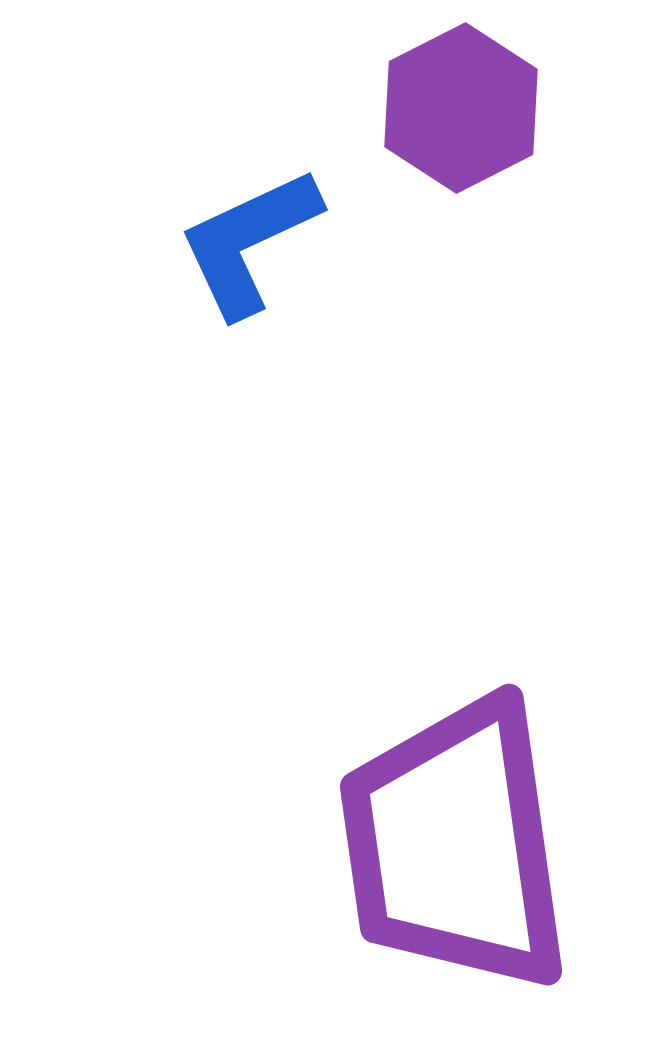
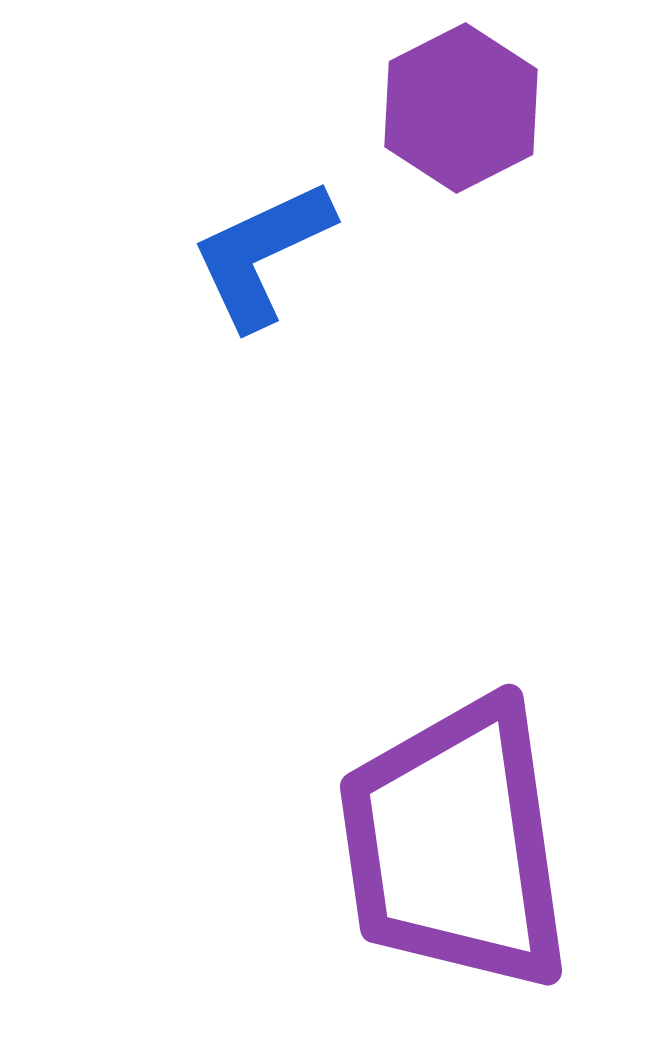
blue L-shape: moved 13 px right, 12 px down
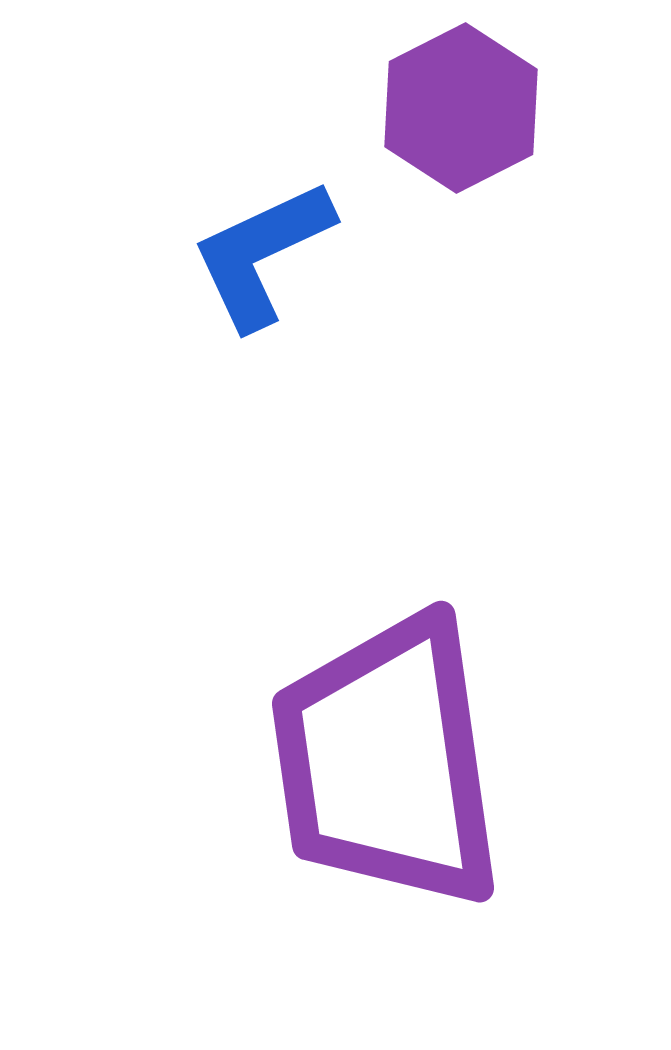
purple trapezoid: moved 68 px left, 83 px up
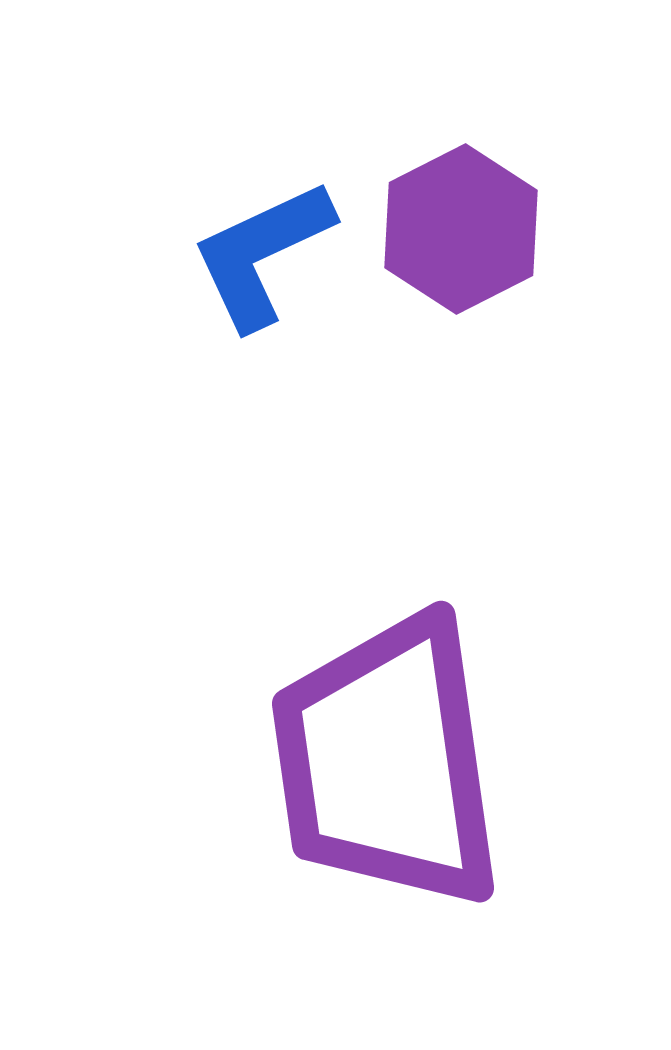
purple hexagon: moved 121 px down
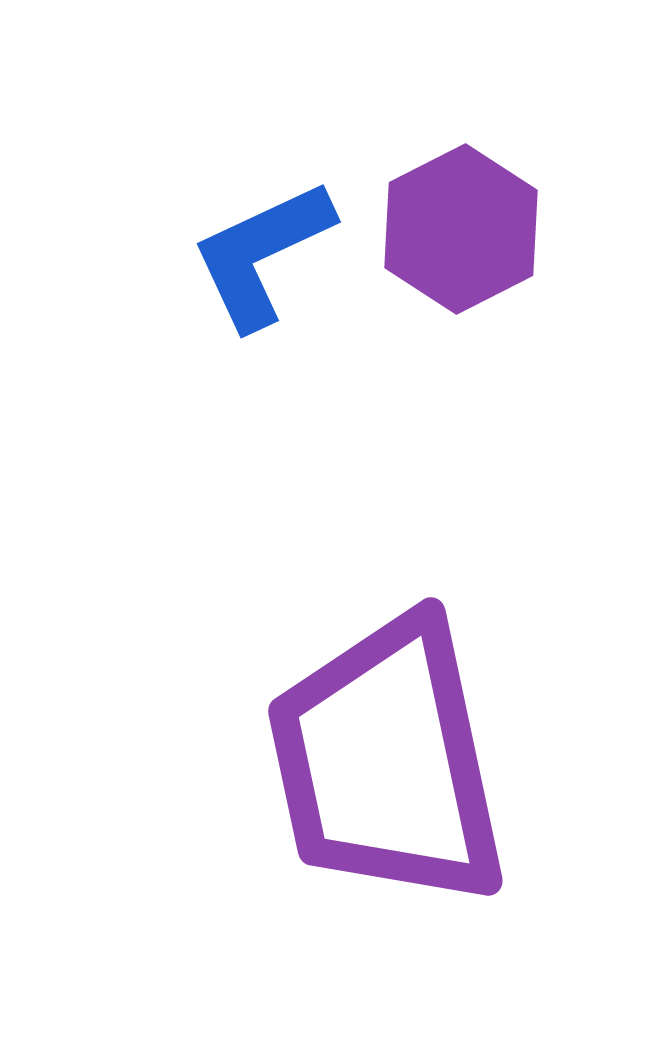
purple trapezoid: rotated 4 degrees counterclockwise
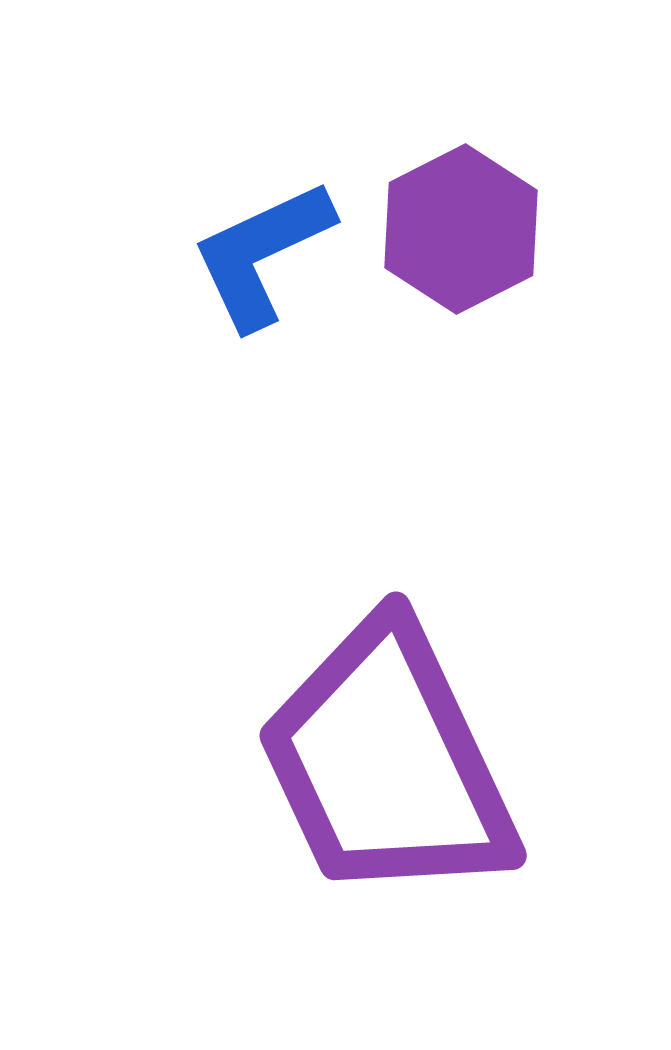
purple trapezoid: rotated 13 degrees counterclockwise
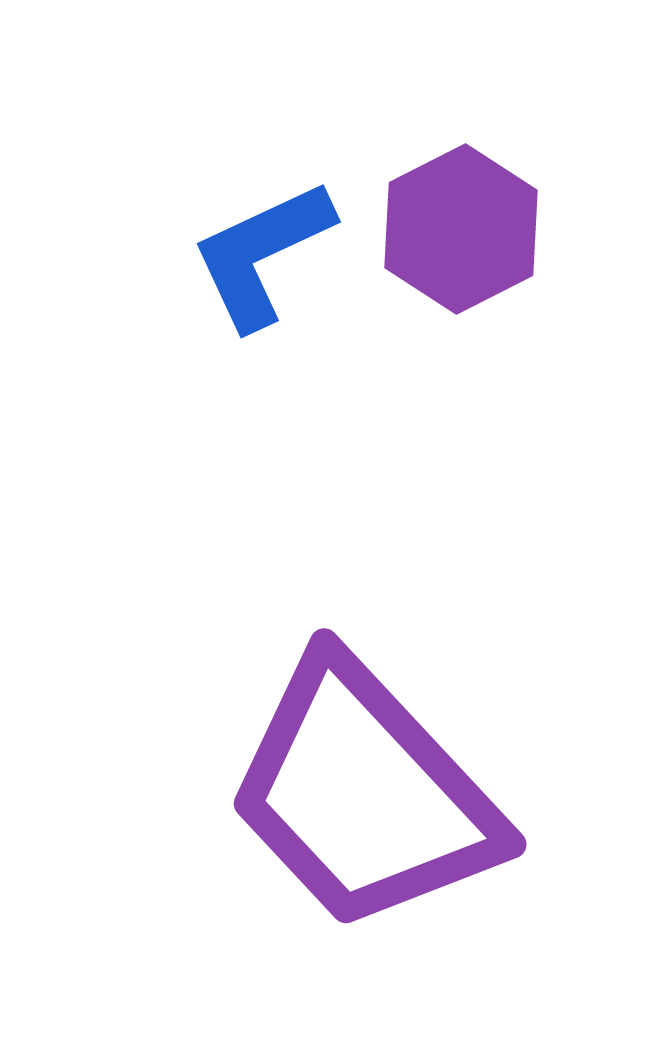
purple trapezoid: moved 23 px left, 32 px down; rotated 18 degrees counterclockwise
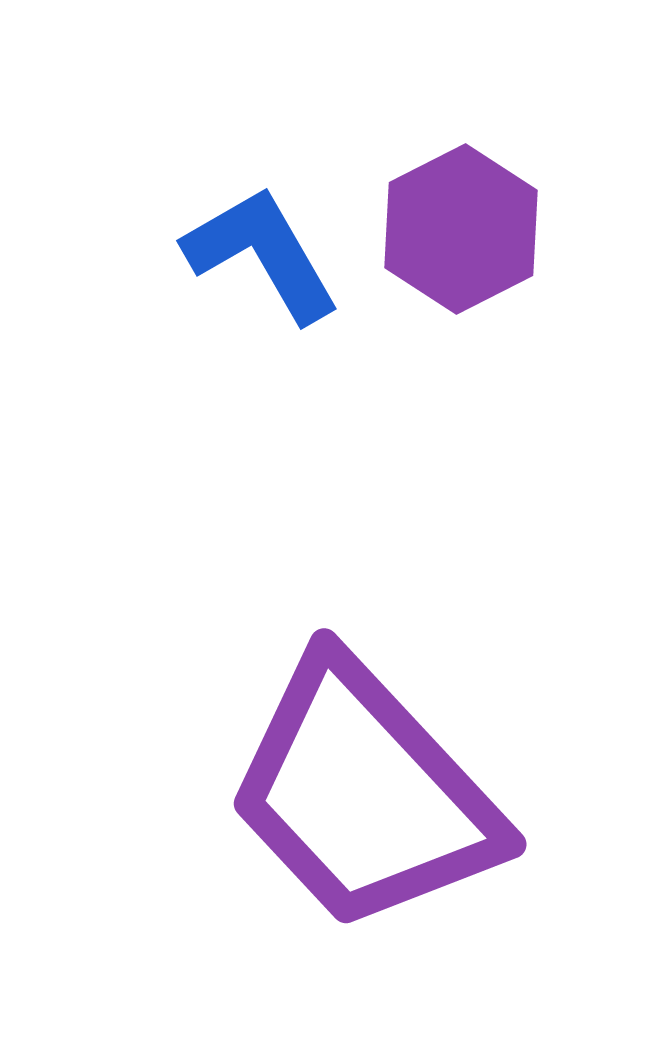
blue L-shape: rotated 85 degrees clockwise
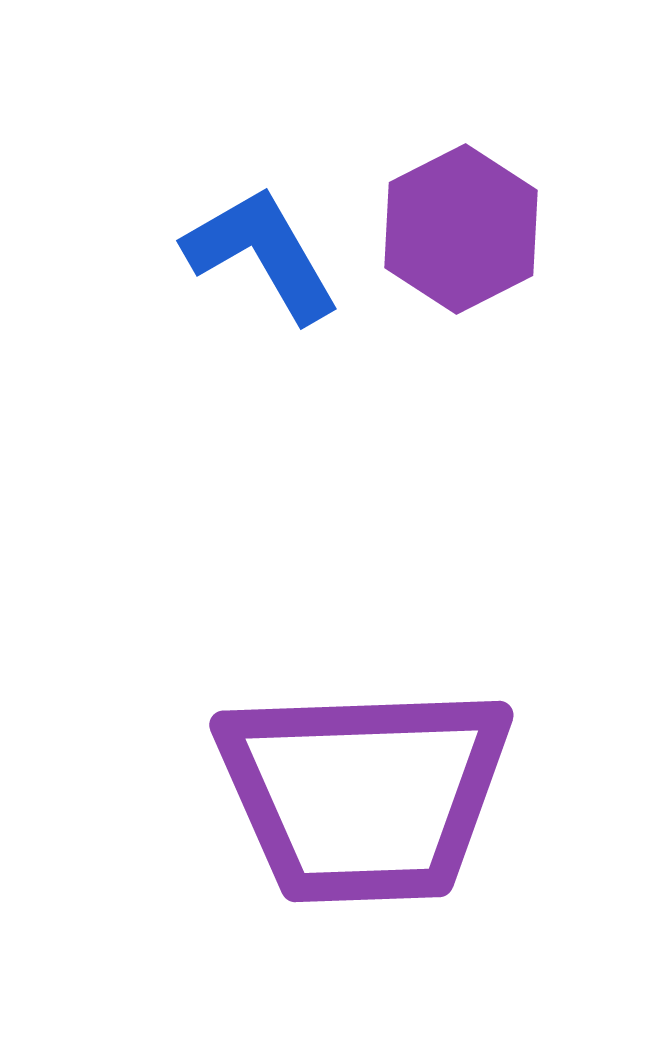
purple trapezoid: rotated 49 degrees counterclockwise
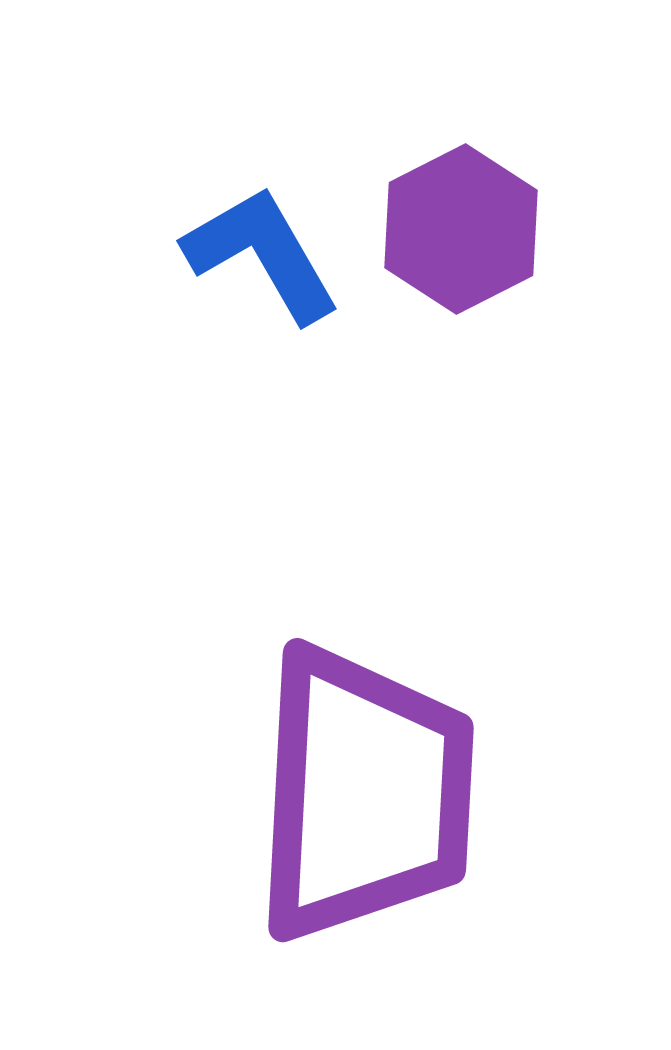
purple trapezoid: rotated 85 degrees counterclockwise
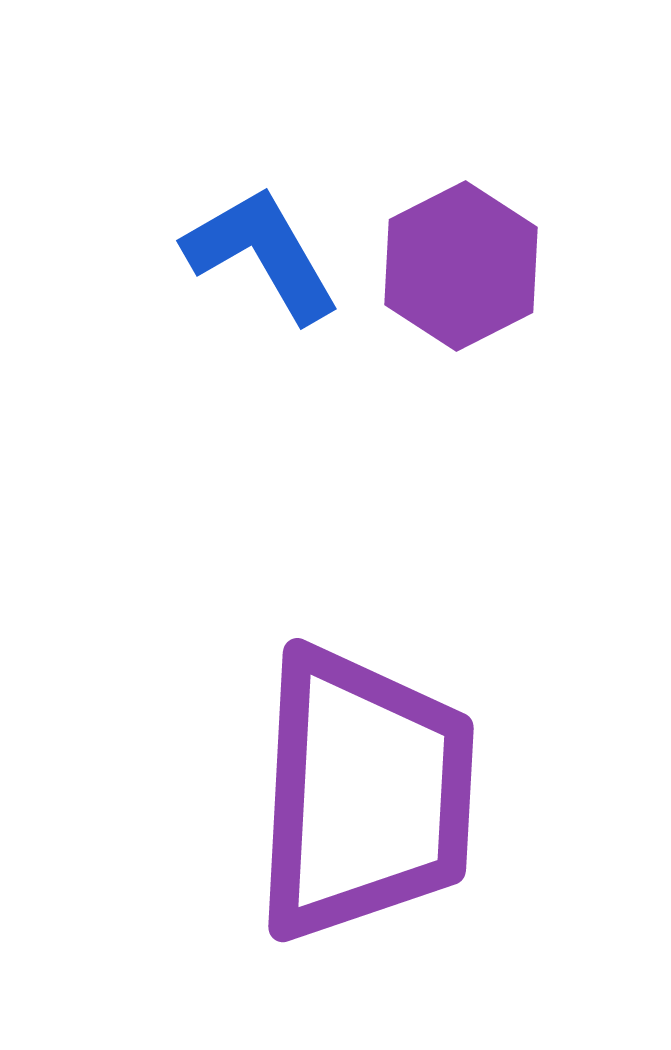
purple hexagon: moved 37 px down
